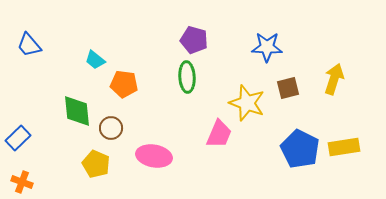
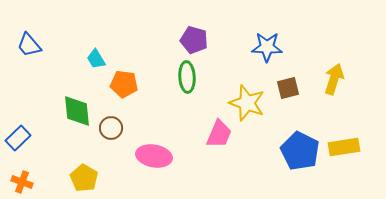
cyan trapezoid: moved 1 px right, 1 px up; rotated 20 degrees clockwise
blue pentagon: moved 2 px down
yellow pentagon: moved 12 px left, 14 px down; rotated 8 degrees clockwise
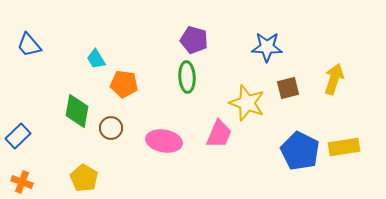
green diamond: rotated 16 degrees clockwise
blue rectangle: moved 2 px up
pink ellipse: moved 10 px right, 15 px up
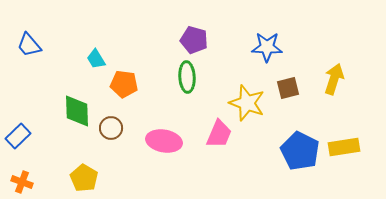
green diamond: rotated 12 degrees counterclockwise
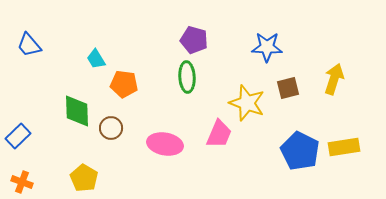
pink ellipse: moved 1 px right, 3 px down
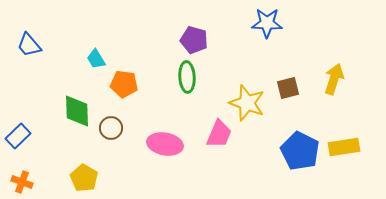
blue star: moved 24 px up
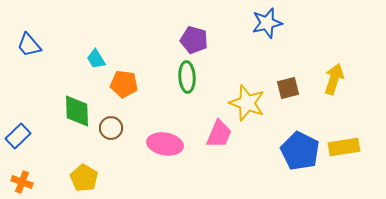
blue star: rotated 16 degrees counterclockwise
